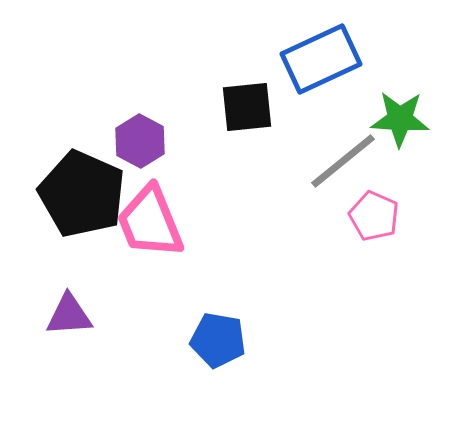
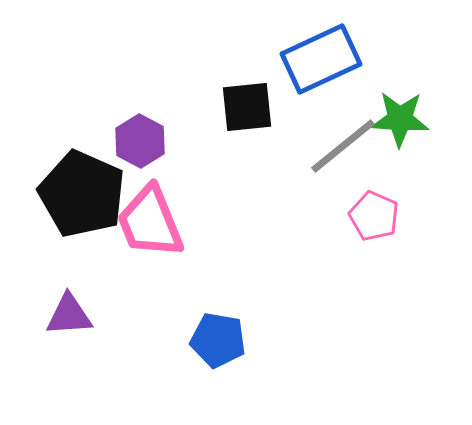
gray line: moved 15 px up
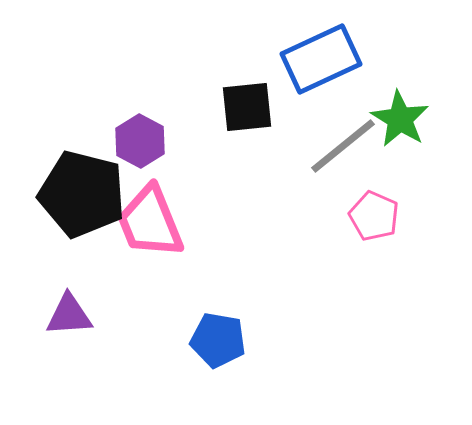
green star: rotated 28 degrees clockwise
black pentagon: rotated 10 degrees counterclockwise
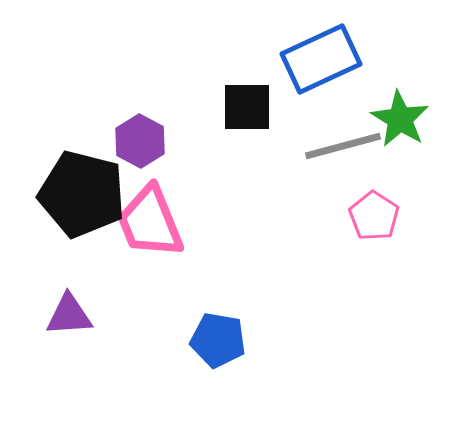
black square: rotated 6 degrees clockwise
gray line: rotated 24 degrees clockwise
pink pentagon: rotated 9 degrees clockwise
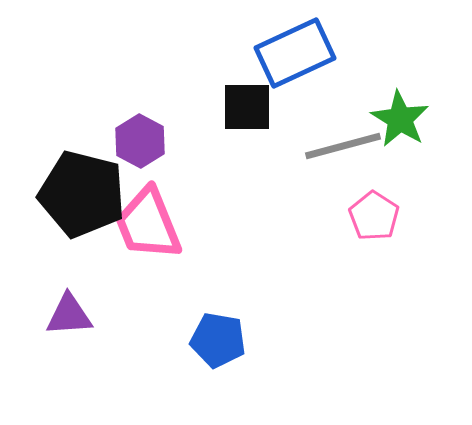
blue rectangle: moved 26 px left, 6 px up
pink trapezoid: moved 2 px left, 2 px down
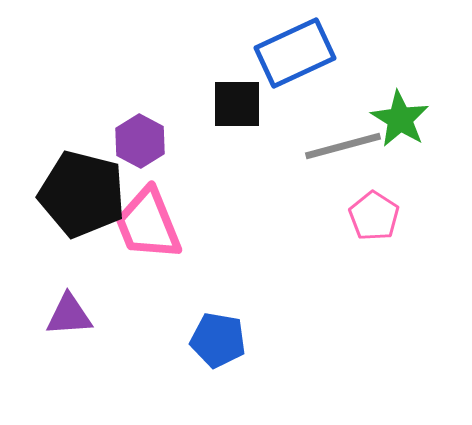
black square: moved 10 px left, 3 px up
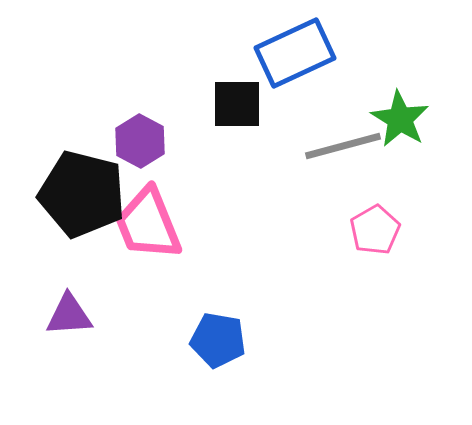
pink pentagon: moved 1 px right, 14 px down; rotated 9 degrees clockwise
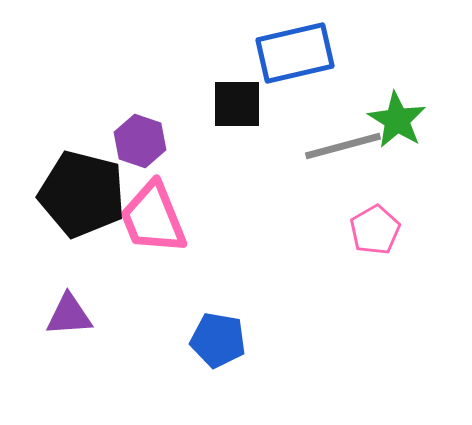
blue rectangle: rotated 12 degrees clockwise
green star: moved 3 px left, 1 px down
purple hexagon: rotated 9 degrees counterclockwise
pink trapezoid: moved 5 px right, 6 px up
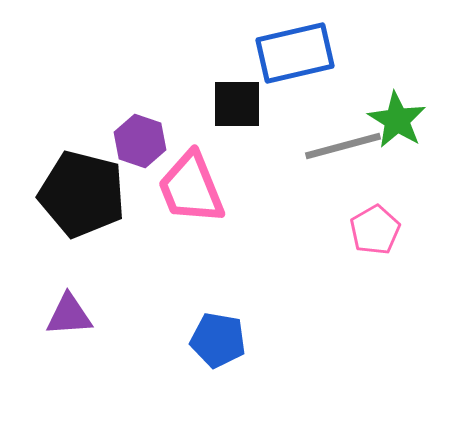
pink trapezoid: moved 38 px right, 30 px up
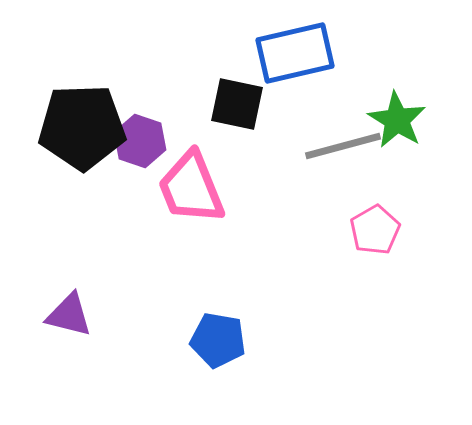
black square: rotated 12 degrees clockwise
black pentagon: moved 67 px up; rotated 16 degrees counterclockwise
purple triangle: rotated 18 degrees clockwise
